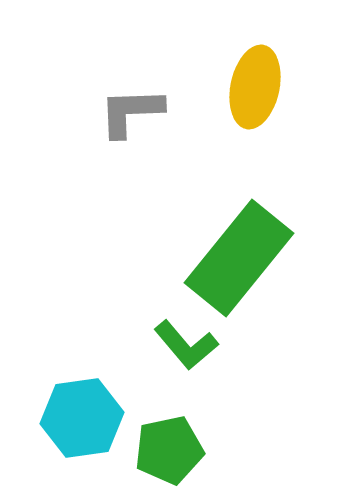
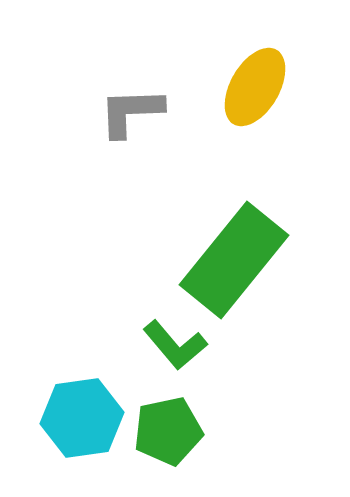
yellow ellipse: rotated 18 degrees clockwise
green rectangle: moved 5 px left, 2 px down
green L-shape: moved 11 px left
green pentagon: moved 1 px left, 19 px up
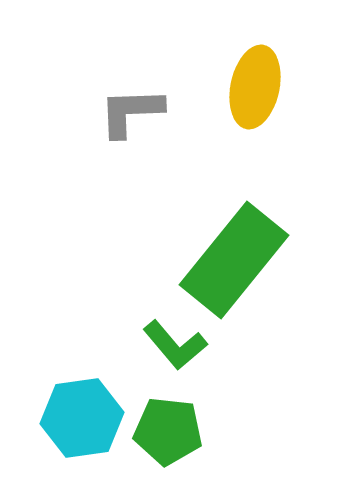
yellow ellipse: rotated 18 degrees counterclockwise
green pentagon: rotated 18 degrees clockwise
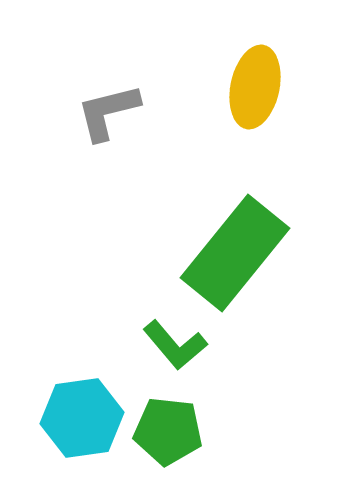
gray L-shape: moved 23 px left; rotated 12 degrees counterclockwise
green rectangle: moved 1 px right, 7 px up
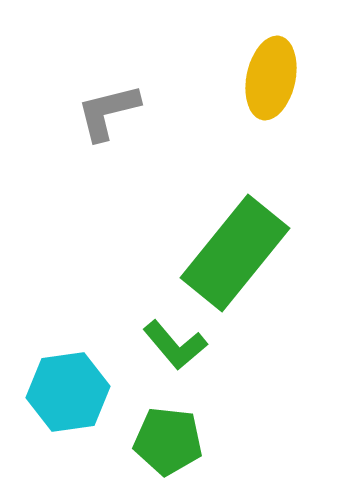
yellow ellipse: moved 16 px right, 9 px up
cyan hexagon: moved 14 px left, 26 px up
green pentagon: moved 10 px down
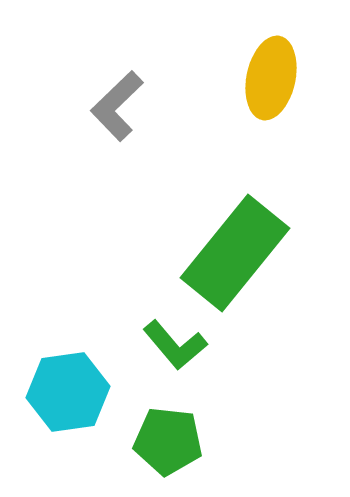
gray L-shape: moved 9 px right, 6 px up; rotated 30 degrees counterclockwise
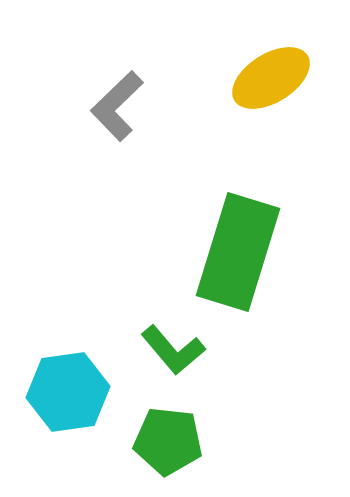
yellow ellipse: rotated 46 degrees clockwise
green rectangle: moved 3 px right, 1 px up; rotated 22 degrees counterclockwise
green L-shape: moved 2 px left, 5 px down
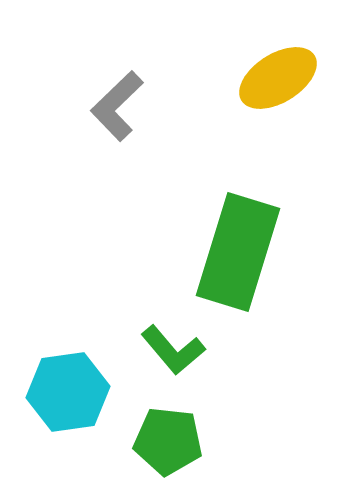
yellow ellipse: moved 7 px right
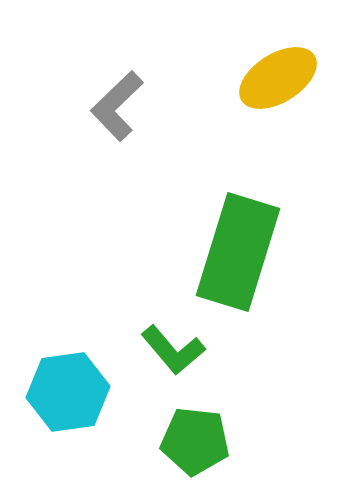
green pentagon: moved 27 px right
